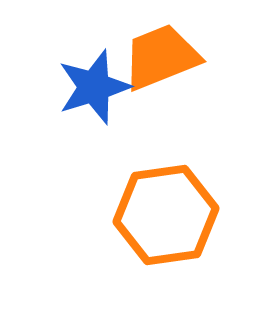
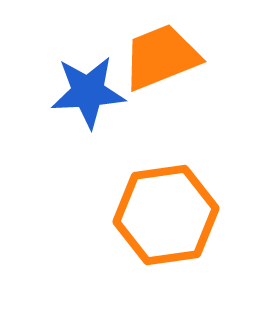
blue star: moved 6 px left, 5 px down; rotated 14 degrees clockwise
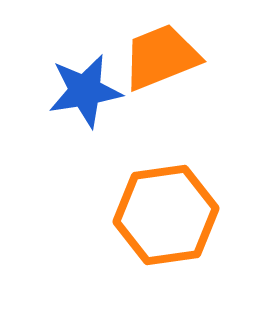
blue star: moved 3 px left, 1 px up; rotated 6 degrees counterclockwise
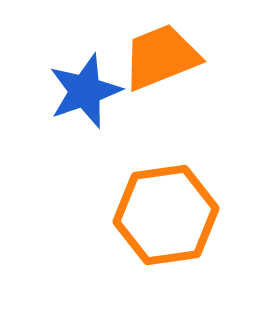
blue star: rotated 10 degrees counterclockwise
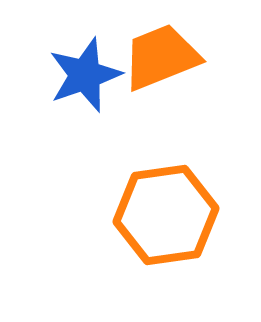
blue star: moved 16 px up
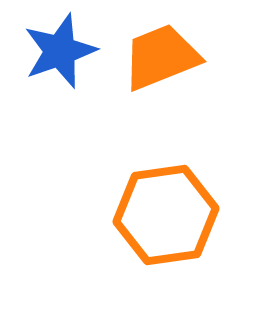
blue star: moved 25 px left, 24 px up
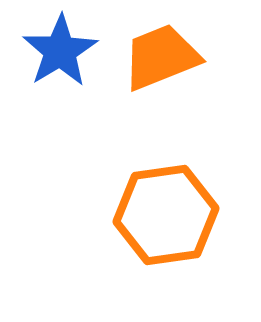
blue star: rotated 12 degrees counterclockwise
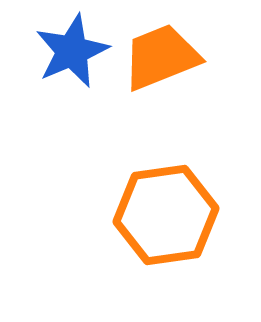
blue star: moved 12 px right; rotated 8 degrees clockwise
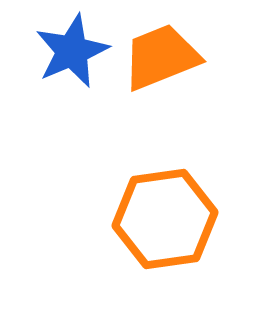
orange hexagon: moved 1 px left, 4 px down
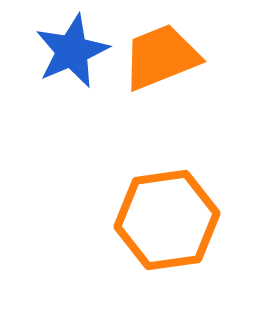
orange hexagon: moved 2 px right, 1 px down
